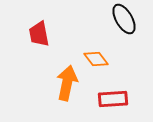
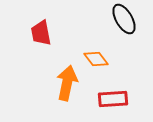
red trapezoid: moved 2 px right, 1 px up
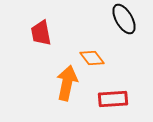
orange diamond: moved 4 px left, 1 px up
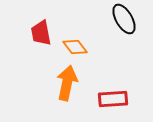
orange diamond: moved 17 px left, 11 px up
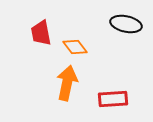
black ellipse: moved 2 px right, 5 px down; rotated 48 degrees counterclockwise
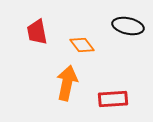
black ellipse: moved 2 px right, 2 px down
red trapezoid: moved 4 px left, 1 px up
orange diamond: moved 7 px right, 2 px up
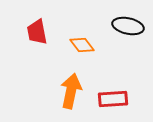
orange arrow: moved 4 px right, 8 px down
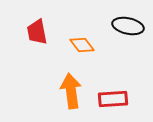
orange arrow: rotated 20 degrees counterclockwise
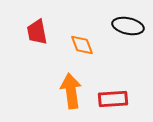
orange diamond: rotated 15 degrees clockwise
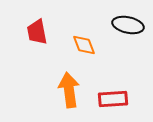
black ellipse: moved 1 px up
orange diamond: moved 2 px right
orange arrow: moved 2 px left, 1 px up
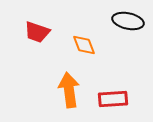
black ellipse: moved 4 px up
red trapezoid: rotated 60 degrees counterclockwise
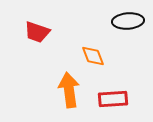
black ellipse: rotated 16 degrees counterclockwise
orange diamond: moved 9 px right, 11 px down
